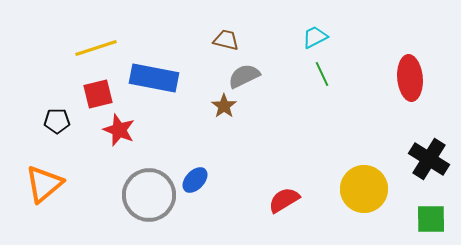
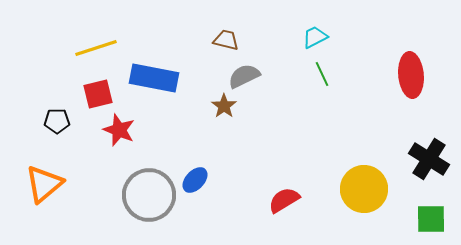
red ellipse: moved 1 px right, 3 px up
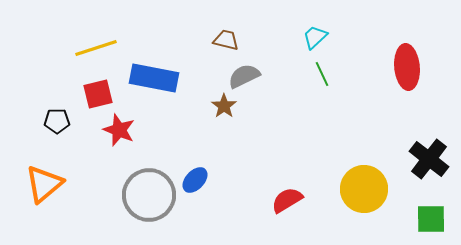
cyan trapezoid: rotated 16 degrees counterclockwise
red ellipse: moved 4 px left, 8 px up
black cross: rotated 6 degrees clockwise
red semicircle: moved 3 px right
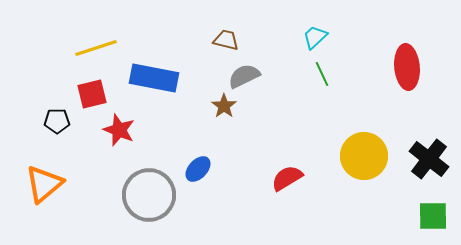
red square: moved 6 px left
blue ellipse: moved 3 px right, 11 px up
yellow circle: moved 33 px up
red semicircle: moved 22 px up
green square: moved 2 px right, 3 px up
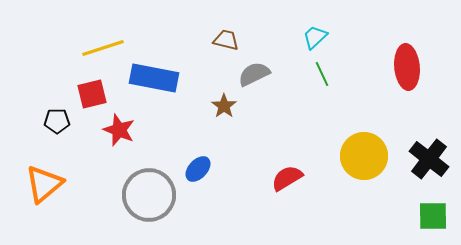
yellow line: moved 7 px right
gray semicircle: moved 10 px right, 2 px up
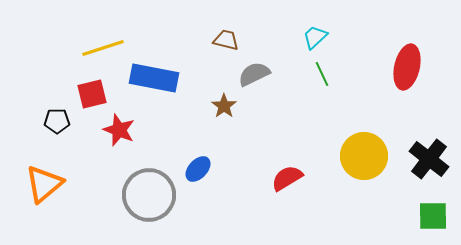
red ellipse: rotated 18 degrees clockwise
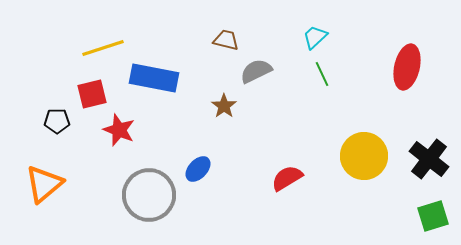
gray semicircle: moved 2 px right, 3 px up
green square: rotated 16 degrees counterclockwise
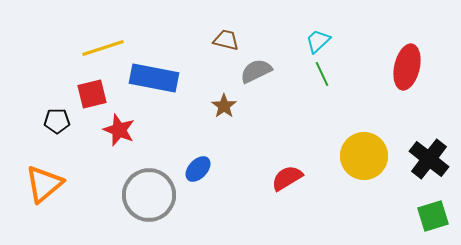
cyan trapezoid: moved 3 px right, 4 px down
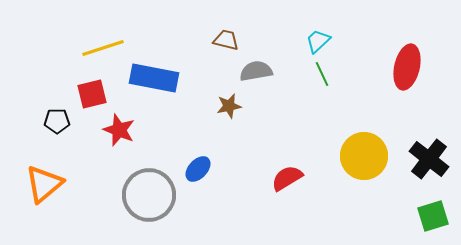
gray semicircle: rotated 16 degrees clockwise
brown star: moved 5 px right; rotated 25 degrees clockwise
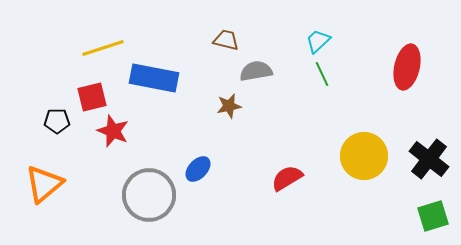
red square: moved 3 px down
red star: moved 6 px left, 1 px down
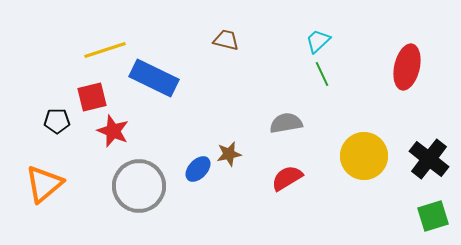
yellow line: moved 2 px right, 2 px down
gray semicircle: moved 30 px right, 52 px down
blue rectangle: rotated 15 degrees clockwise
brown star: moved 48 px down
gray circle: moved 10 px left, 9 px up
